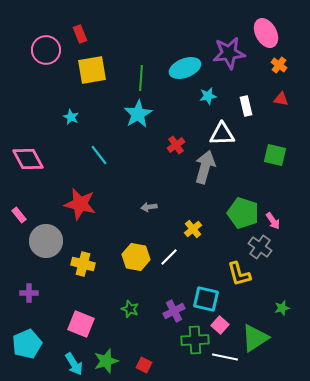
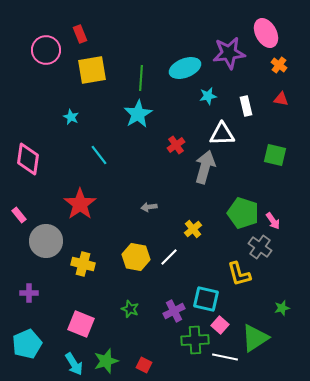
pink diamond at (28, 159): rotated 36 degrees clockwise
red star at (80, 204): rotated 24 degrees clockwise
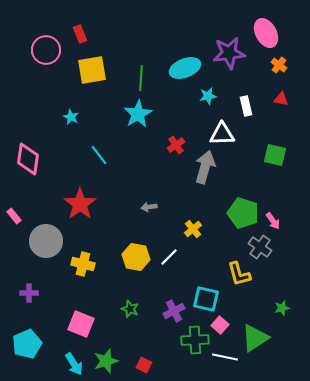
pink rectangle at (19, 215): moved 5 px left, 1 px down
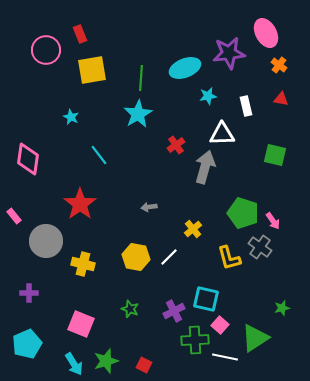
yellow L-shape at (239, 274): moved 10 px left, 16 px up
